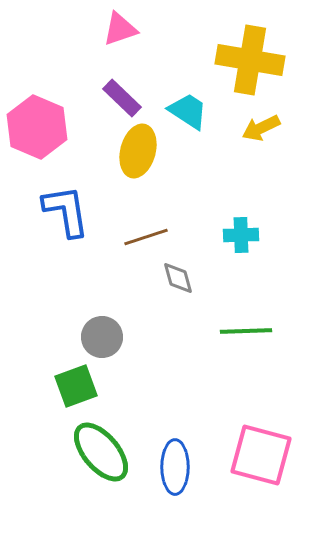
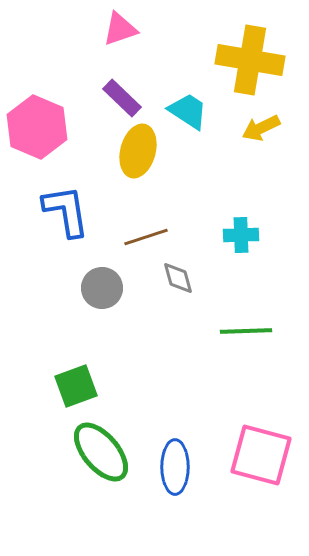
gray circle: moved 49 px up
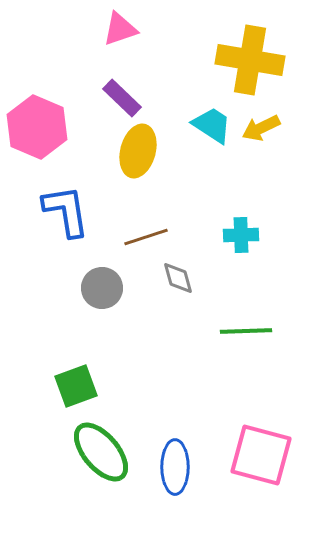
cyan trapezoid: moved 24 px right, 14 px down
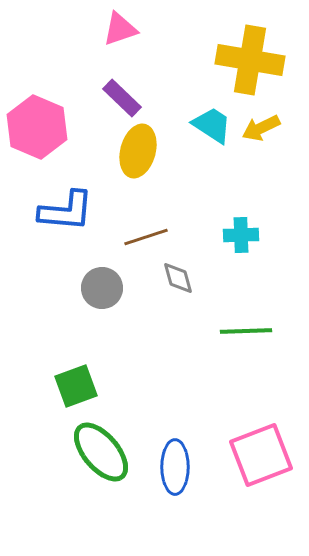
blue L-shape: rotated 104 degrees clockwise
pink square: rotated 36 degrees counterclockwise
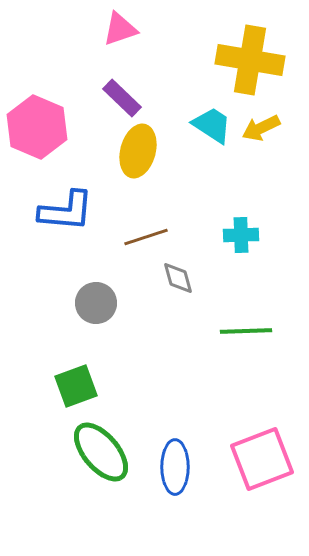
gray circle: moved 6 px left, 15 px down
pink square: moved 1 px right, 4 px down
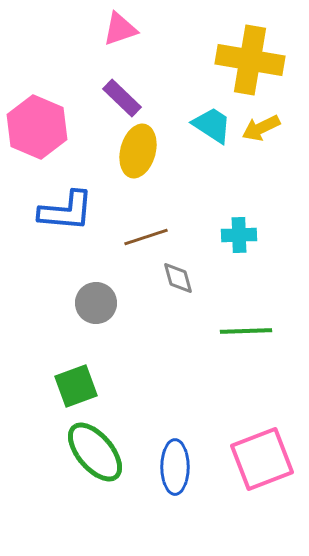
cyan cross: moved 2 px left
green ellipse: moved 6 px left
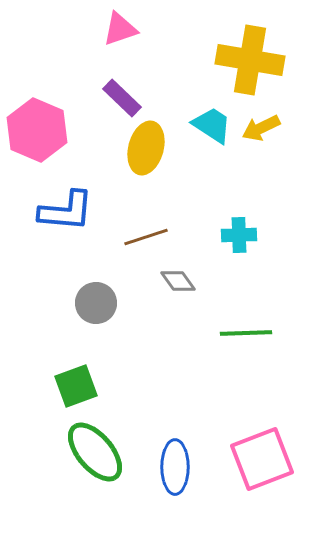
pink hexagon: moved 3 px down
yellow ellipse: moved 8 px right, 3 px up
gray diamond: moved 3 px down; rotated 21 degrees counterclockwise
green line: moved 2 px down
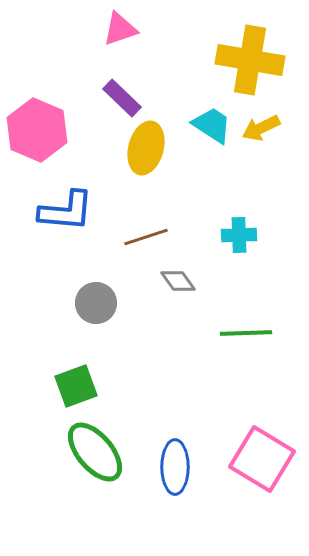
pink square: rotated 38 degrees counterclockwise
